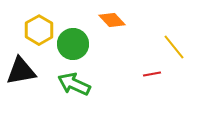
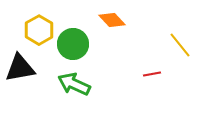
yellow line: moved 6 px right, 2 px up
black triangle: moved 1 px left, 3 px up
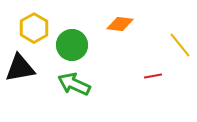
orange diamond: moved 8 px right, 4 px down; rotated 40 degrees counterclockwise
yellow hexagon: moved 5 px left, 2 px up
green circle: moved 1 px left, 1 px down
red line: moved 1 px right, 2 px down
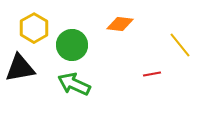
red line: moved 1 px left, 2 px up
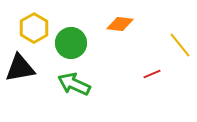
green circle: moved 1 px left, 2 px up
red line: rotated 12 degrees counterclockwise
